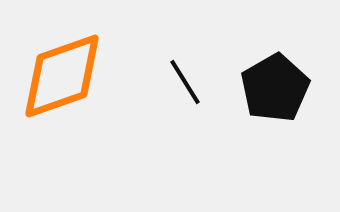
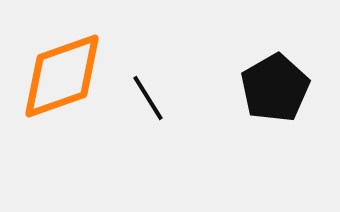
black line: moved 37 px left, 16 px down
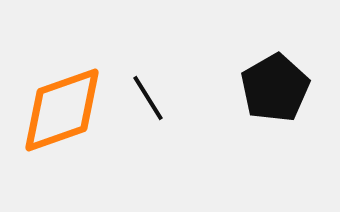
orange diamond: moved 34 px down
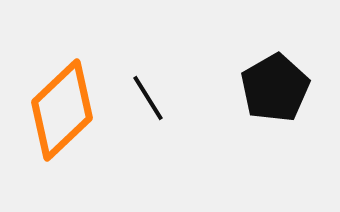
orange diamond: rotated 24 degrees counterclockwise
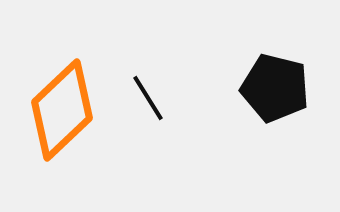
black pentagon: rotated 28 degrees counterclockwise
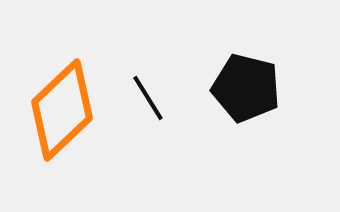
black pentagon: moved 29 px left
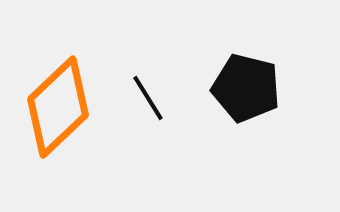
orange diamond: moved 4 px left, 3 px up
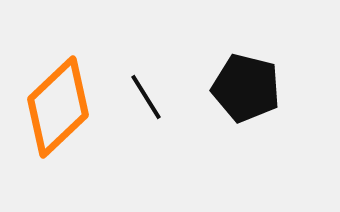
black line: moved 2 px left, 1 px up
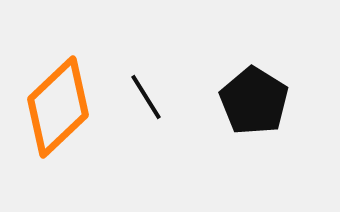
black pentagon: moved 8 px right, 13 px down; rotated 18 degrees clockwise
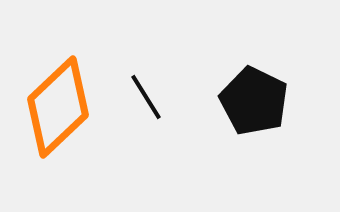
black pentagon: rotated 6 degrees counterclockwise
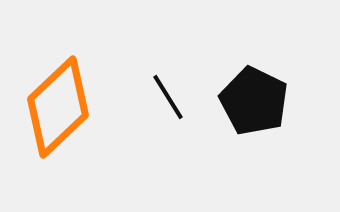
black line: moved 22 px right
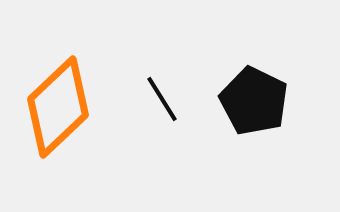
black line: moved 6 px left, 2 px down
